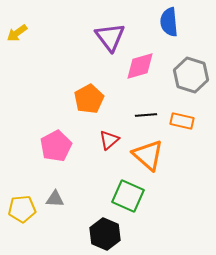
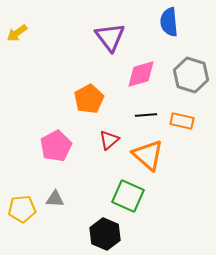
pink diamond: moved 1 px right, 8 px down
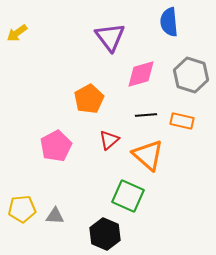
gray triangle: moved 17 px down
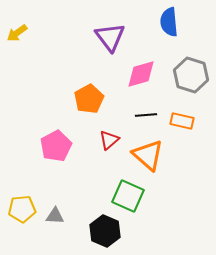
black hexagon: moved 3 px up
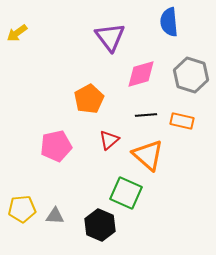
pink pentagon: rotated 16 degrees clockwise
green square: moved 2 px left, 3 px up
black hexagon: moved 5 px left, 6 px up
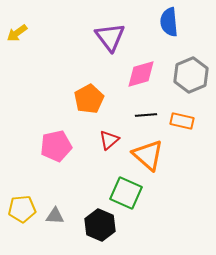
gray hexagon: rotated 20 degrees clockwise
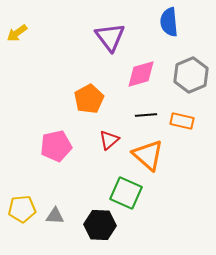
black hexagon: rotated 20 degrees counterclockwise
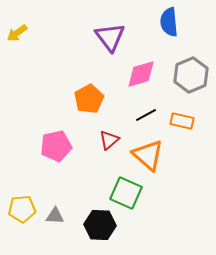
black line: rotated 25 degrees counterclockwise
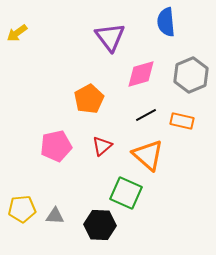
blue semicircle: moved 3 px left
red triangle: moved 7 px left, 6 px down
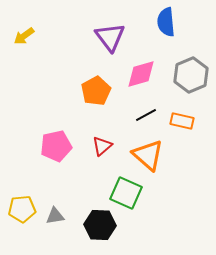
yellow arrow: moved 7 px right, 3 px down
orange pentagon: moved 7 px right, 8 px up
gray triangle: rotated 12 degrees counterclockwise
